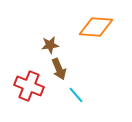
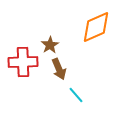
orange diamond: rotated 28 degrees counterclockwise
brown star: rotated 24 degrees counterclockwise
red cross: moved 6 px left, 24 px up; rotated 24 degrees counterclockwise
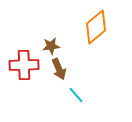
orange diamond: rotated 16 degrees counterclockwise
brown star: moved 1 px right, 1 px down; rotated 24 degrees clockwise
red cross: moved 1 px right, 3 px down
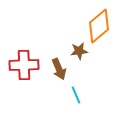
orange diamond: moved 3 px right, 1 px up
brown star: moved 28 px right, 5 px down
cyan line: rotated 18 degrees clockwise
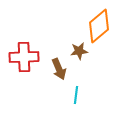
red cross: moved 8 px up
cyan line: rotated 30 degrees clockwise
